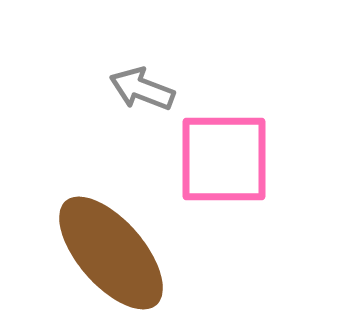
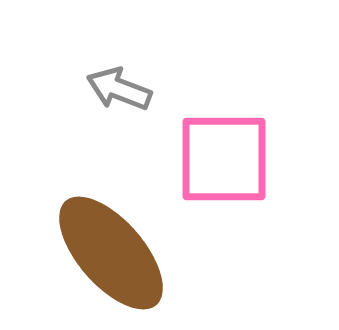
gray arrow: moved 23 px left
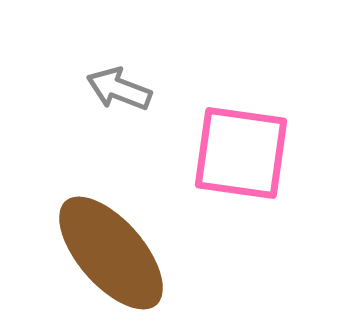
pink square: moved 17 px right, 6 px up; rotated 8 degrees clockwise
